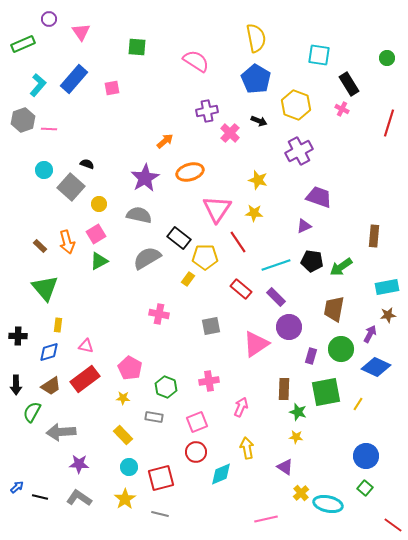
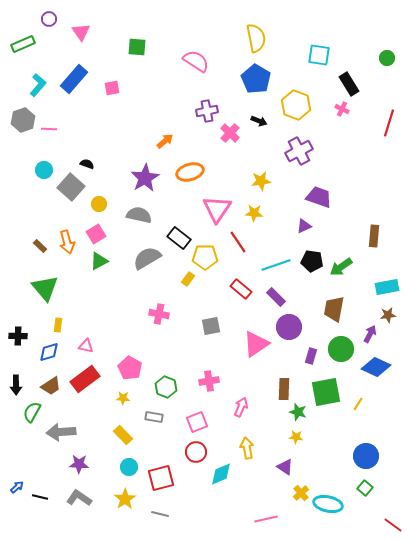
yellow star at (258, 180): moved 3 px right, 1 px down; rotated 24 degrees counterclockwise
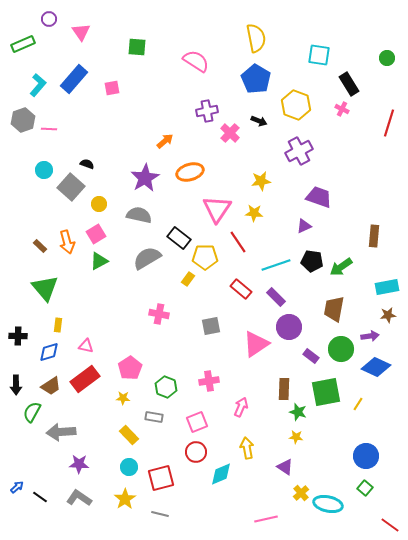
purple arrow at (370, 334): moved 2 px down; rotated 54 degrees clockwise
purple rectangle at (311, 356): rotated 70 degrees counterclockwise
pink pentagon at (130, 368): rotated 10 degrees clockwise
yellow rectangle at (123, 435): moved 6 px right
black line at (40, 497): rotated 21 degrees clockwise
red line at (393, 525): moved 3 px left
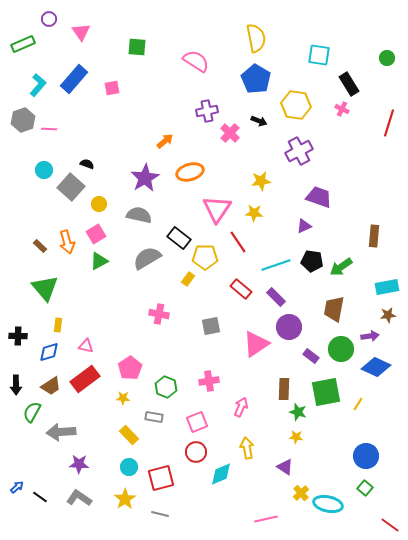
yellow hexagon at (296, 105): rotated 12 degrees counterclockwise
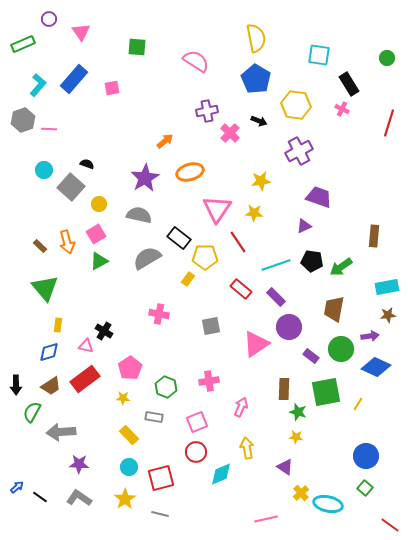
black cross at (18, 336): moved 86 px right, 5 px up; rotated 30 degrees clockwise
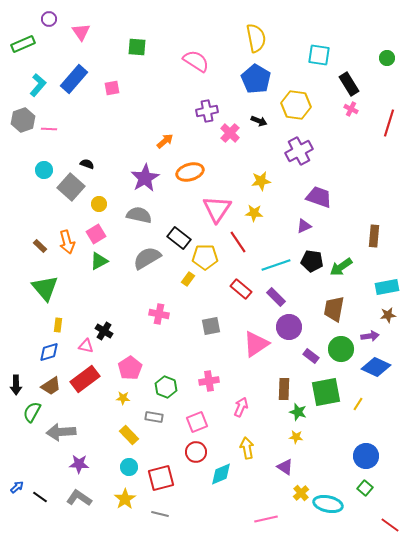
pink cross at (342, 109): moved 9 px right
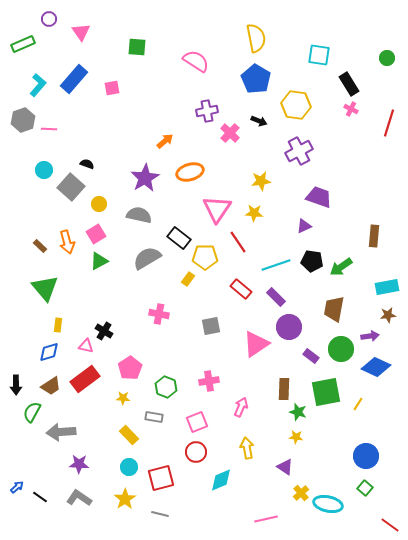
cyan diamond at (221, 474): moved 6 px down
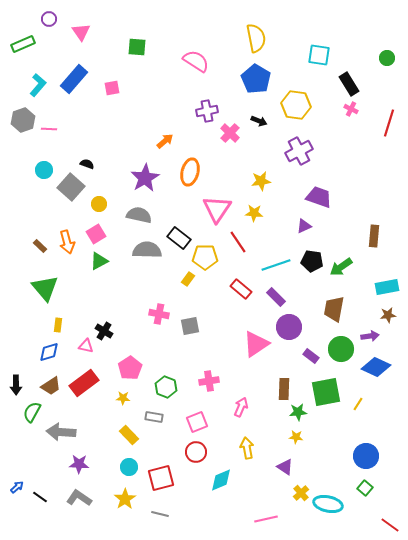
orange ellipse at (190, 172): rotated 60 degrees counterclockwise
gray semicircle at (147, 258): moved 8 px up; rotated 32 degrees clockwise
gray square at (211, 326): moved 21 px left
red rectangle at (85, 379): moved 1 px left, 4 px down
green star at (298, 412): rotated 24 degrees counterclockwise
gray arrow at (61, 432): rotated 8 degrees clockwise
